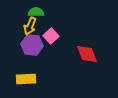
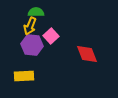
yellow rectangle: moved 2 px left, 3 px up
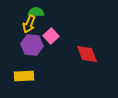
yellow arrow: moved 1 px left, 2 px up
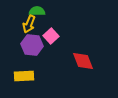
green semicircle: moved 1 px right, 1 px up
red diamond: moved 4 px left, 7 px down
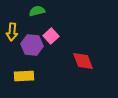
green semicircle: rotated 14 degrees counterclockwise
yellow arrow: moved 17 px left, 8 px down; rotated 18 degrees counterclockwise
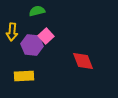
pink square: moved 5 px left
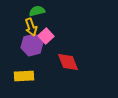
yellow arrow: moved 19 px right, 5 px up; rotated 24 degrees counterclockwise
purple hexagon: rotated 20 degrees counterclockwise
red diamond: moved 15 px left, 1 px down
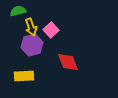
green semicircle: moved 19 px left
pink square: moved 5 px right, 6 px up
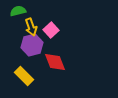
red diamond: moved 13 px left
yellow rectangle: rotated 48 degrees clockwise
